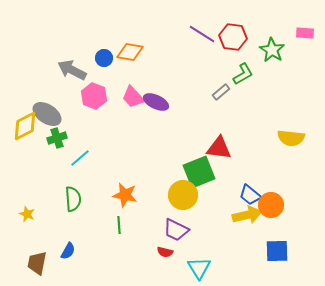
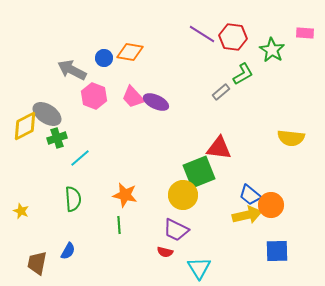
yellow star: moved 6 px left, 3 px up
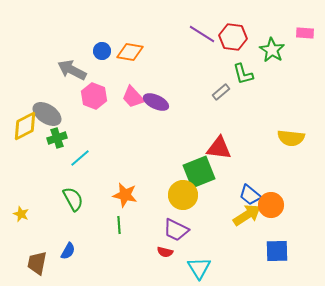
blue circle: moved 2 px left, 7 px up
green L-shape: rotated 105 degrees clockwise
green semicircle: rotated 25 degrees counterclockwise
yellow star: moved 3 px down
yellow arrow: rotated 20 degrees counterclockwise
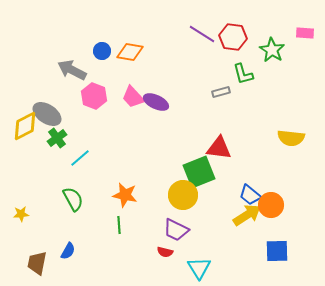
gray rectangle: rotated 24 degrees clockwise
green cross: rotated 18 degrees counterclockwise
yellow star: rotated 28 degrees counterclockwise
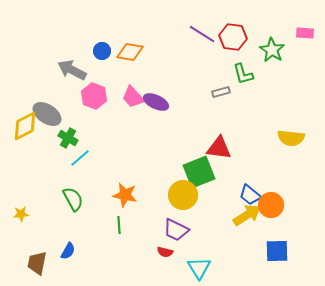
green cross: moved 11 px right; rotated 24 degrees counterclockwise
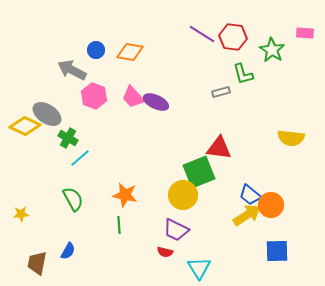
blue circle: moved 6 px left, 1 px up
yellow diamond: rotated 52 degrees clockwise
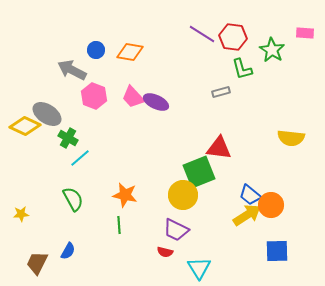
green L-shape: moved 1 px left, 5 px up
brown trapezoid: rotated 15 degrees clockwise
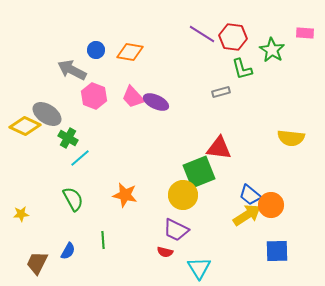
green line: moved 16 px left, 15 px down
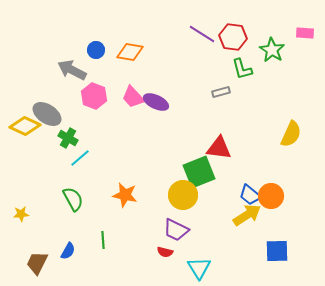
yellow semicircle: moved 4 px up; rotated 72 degrees counterclockwise
orange circle: moved 9 px up
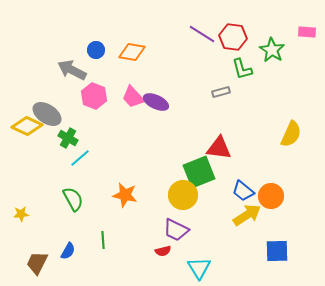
pink rectangle: moved 2 px right, 1 px up
orange diamond: moved 2 px right
yellow diamond: moved 2 px right
blue trapezoid: moved 7 px left, 4 px up
red semicircle: moved 2 px left, 1 px up; rotated 28 degrees counterclockwise
